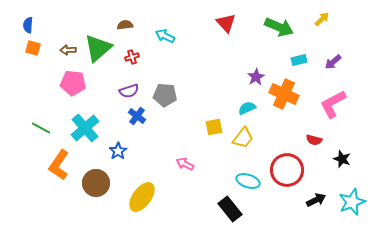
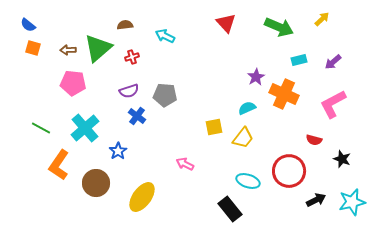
blue semicircle: rotated 56 degrees counterclockwise
red circle: moved 2 px right, 1 px down
cyan star: rotated 8 degrees clockwise
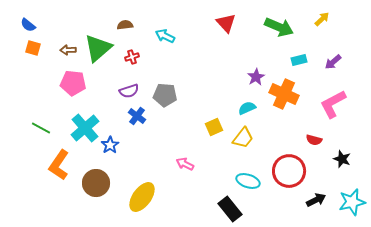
yellow square: rotated 12 degrees counterclockwise
blue star: moved 8 px left, 6 px up
